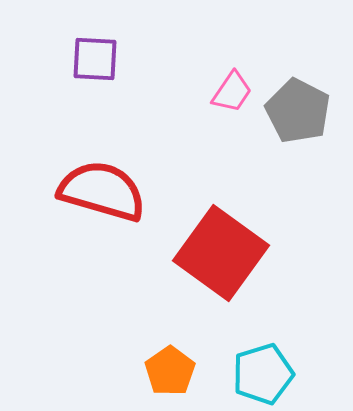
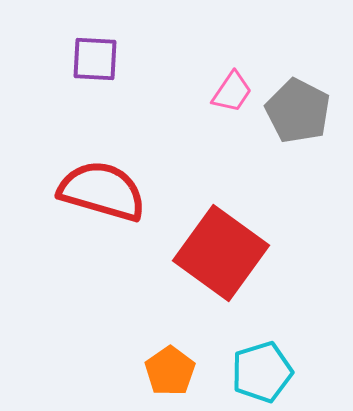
cyan pentagon: moved 1 px left, 2 px up
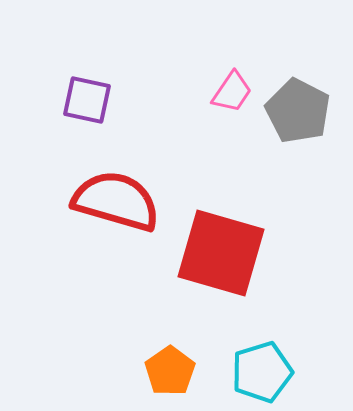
purple square: moved 8 px left, 41 px down; rotated 9 degrees clockwise
red semicircle: moved 14 px right, 10 px down
red square: rotated 20 degrees counterclockwise
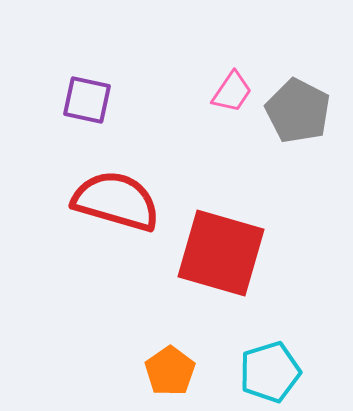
cyan pentagon: moved 8 px right
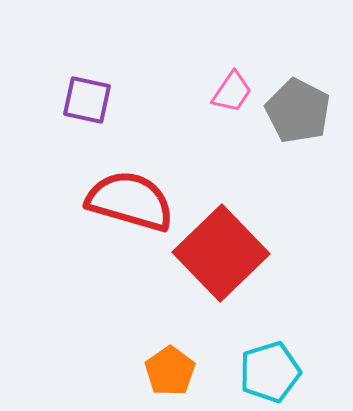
red semicircle: moved 14 px right
red square: rotated 30 degrees clockwise
